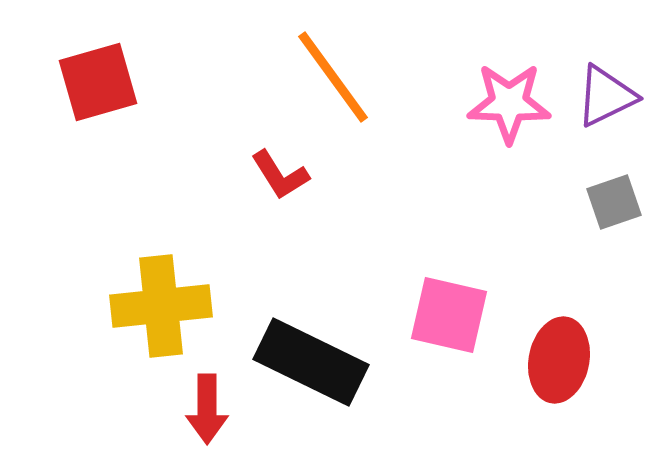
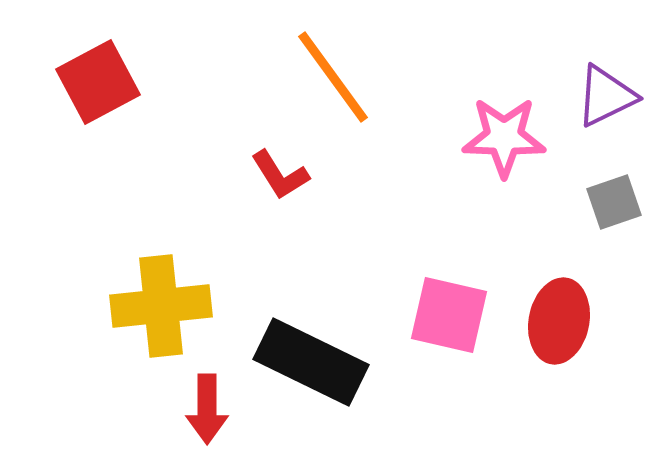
red square: rotated 12 degrees counterclockwise
pink star: moved 5 px left, 34 px down
red ellipse: moved 39 px up
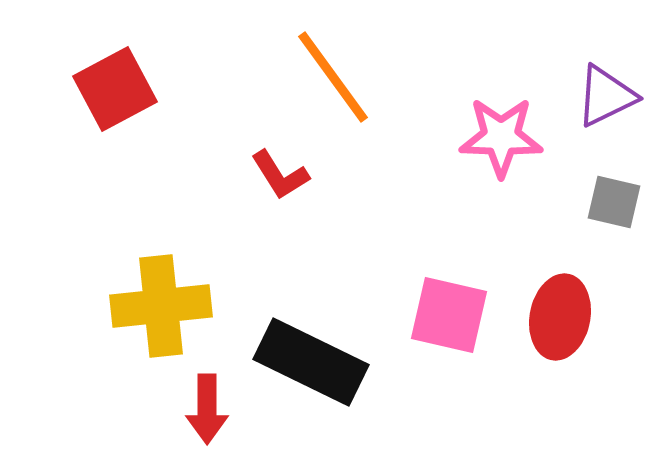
red square: moved 17 px right, 7 px down
pink star: moved 3 px left
gray square: rotated 32 degrees clockwise
red ellipse: moved 1 px right, 4 px up
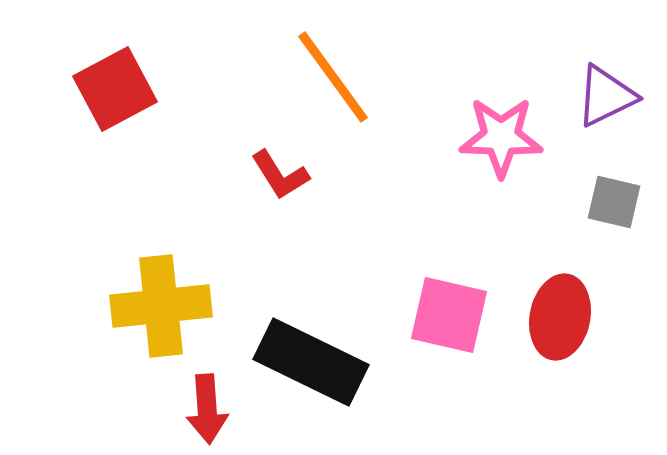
red arrow: rotated 4 degrees counterclockwise
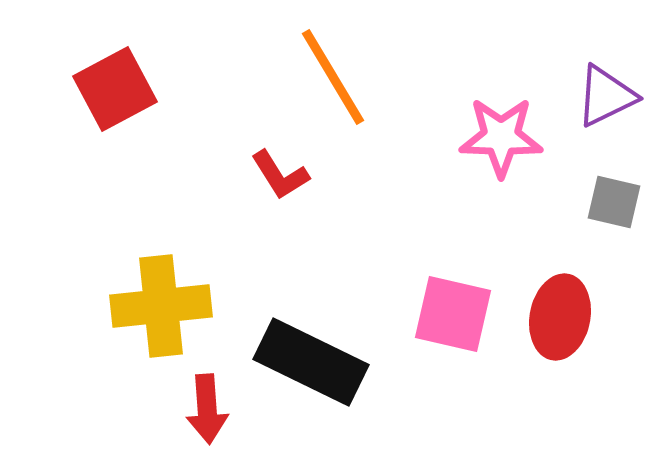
orange line: rotated 5 degrees clockwise
pink square: moved 4 px right, 1 px up
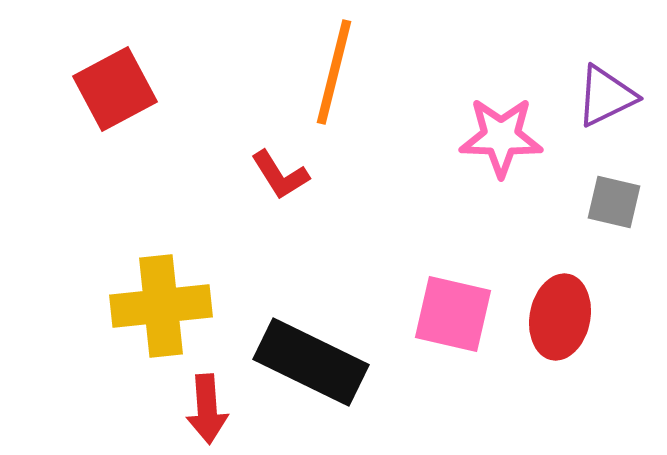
orange line: moved 1 px right, 5 px up; rotated 45 degrees clockwise
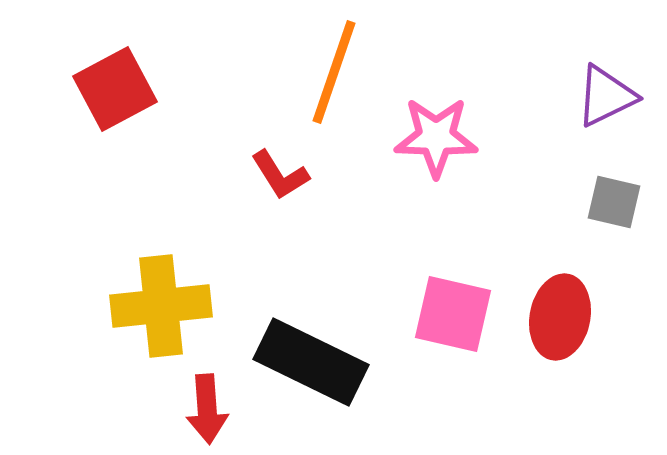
orange line: rotated 5 degrees clockwise
pink star: moved 65 px left
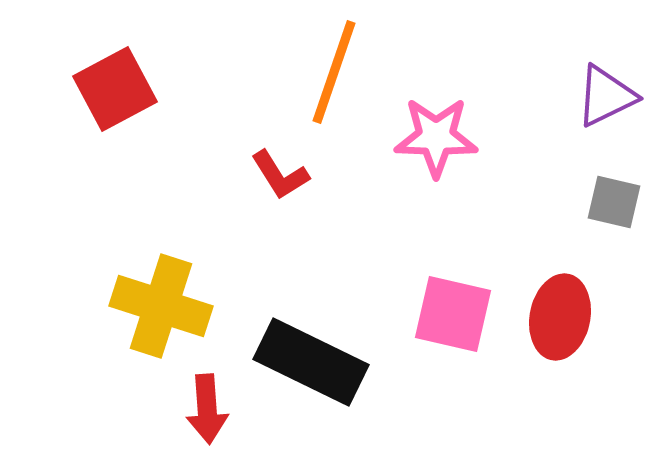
yellow cross: rotated 24 degrees clockwise
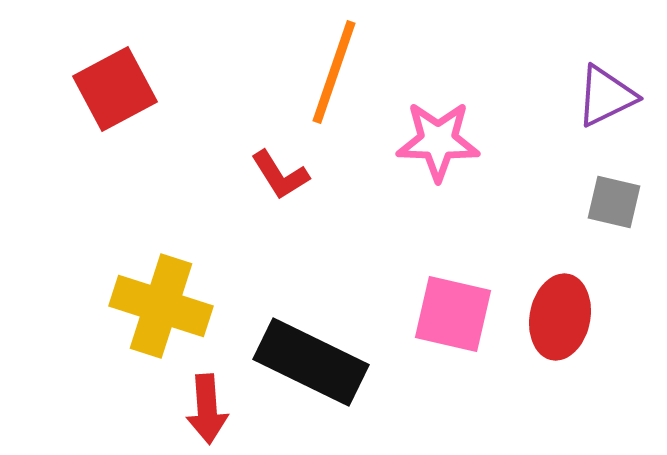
pink star: moved 2 px right, 4 px down
